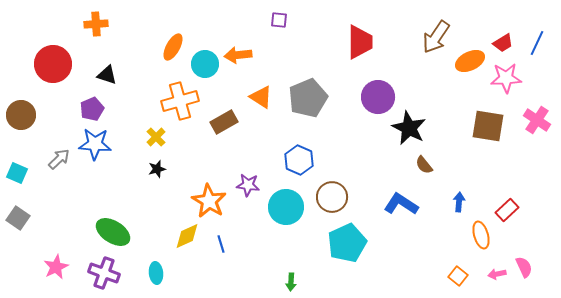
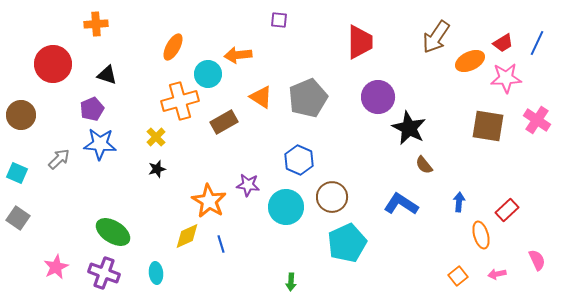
cyan circle at (205, 64): moved 3 px right, 10 px down
blue star at (95, 144): moved 5 px right
pink semicircle at (524, 267): moved 13 px right, 7 px up
orange square at (458, 276): rotated 12 degrees clockwise
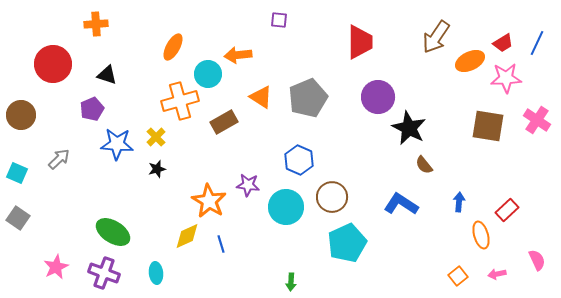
blue star at (100, 144): moved 17 px right
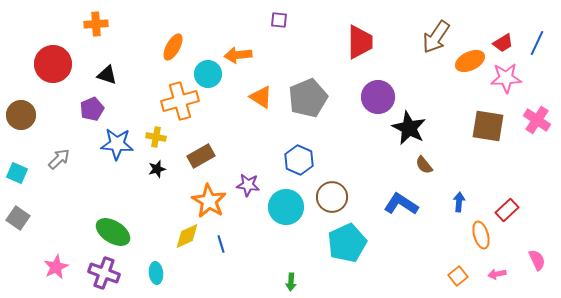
brown rectangle at (224, 122): moved 23 px left, 34 px down
yellow cross at (156, 137): rotated 36 degrees counterclockwise
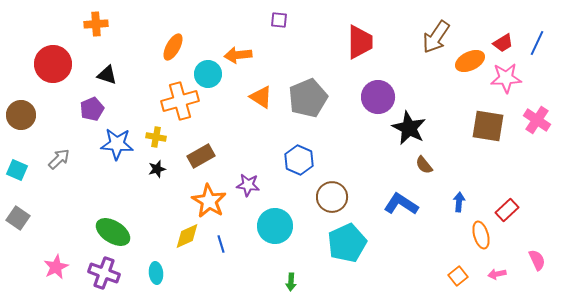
cyan square at (17, 173): moved 3 px up
cyan circle at (286, 207): moved 11 px left, 19 px down
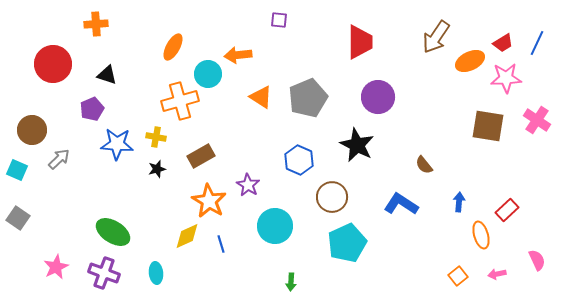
brown circle at (21, 115): moved 11 px right, 15 px down
black star at (409, 128): moved 52 px left, 17 px down
purple star at (248, 185): rotated 25 degrees clockwise
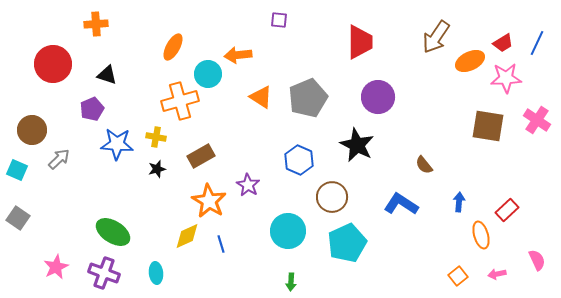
cyan circle at (275, 226): moved 13 px right, 5 px down
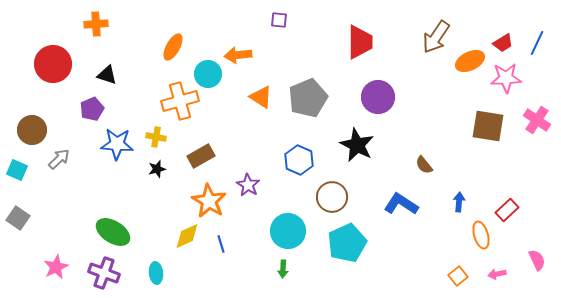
green arrow at (291, 282): moved 8 px left, 13 px up
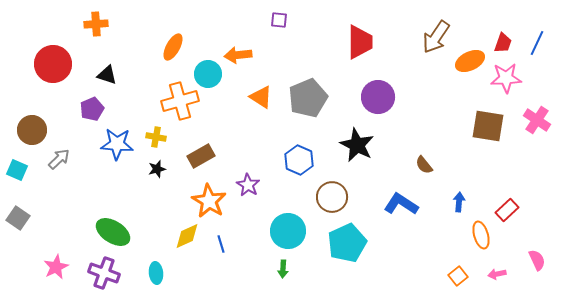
red trapezoid at (503, 43): rotated 40 degrees counterclockwise
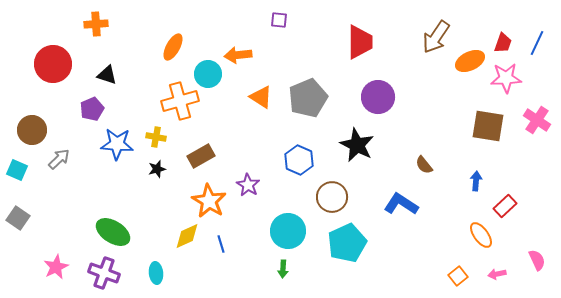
blue arrow at (459, 202): moved 17 px right, 21 px up
red rectangle at (507, 210): moved 2 px left, 4 px up
orange ellipse at (481, 235): rotated 20 degrees counterclockwise
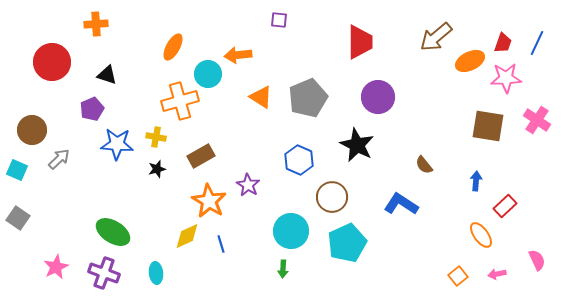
brown arrow at (436, 37): rotated 16 degrees clockwise
red circle at (53, 64): moved 1 px left, 2 px up
cyan circle at (288, 231): moved 3 px right
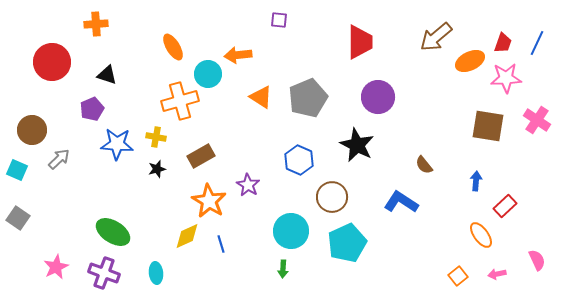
orange ellipse at (173, 47): rotated 60 degrees counterclockwise
blue L-shape at (401, 204): moved 2 px up
